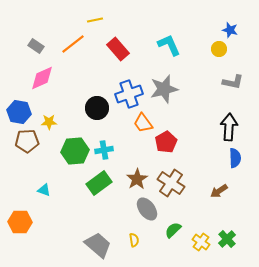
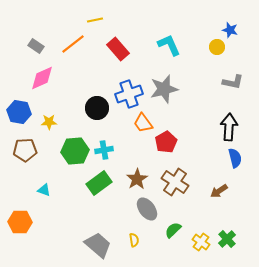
yellow circle: moved 2 px left, 2 px up
brown pentagon: moved 2 px left, 9 px down
blue semicircle: rotated 12 degrees counterclockwise
brown cross: moved 4 px right, 1 px up
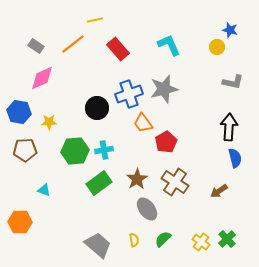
green semicircle: moved 10 px left, 9 px down
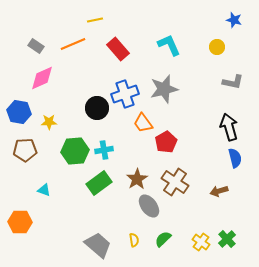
blue star: moved 4 px right, 10 px up
orange line: rotated 15 degrees clockwise
blue cross: moved 4 px left
black arrow: rotated 20 degrees counterclockwise
brown arrow: rotated 18 degrees clockwise
gray ellipse: moved 2 px right, 3 px up
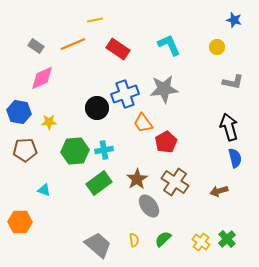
red rectangle: rotated 15 degrees counterclockwise
gray star: rotated 8 degrees clockwise
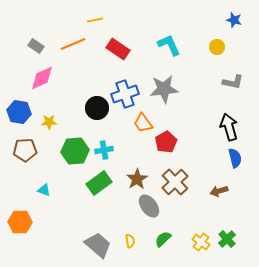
brown cross: rotated 12 degrees clockwise
yellow semicircle: moved 4 px left, 1 px down
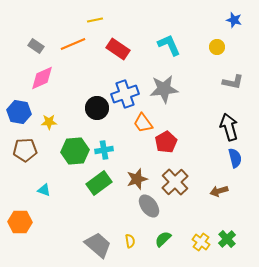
brown star: rotated 15 degrees clockwise
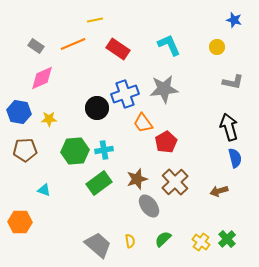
yellow star: moved 3 px up
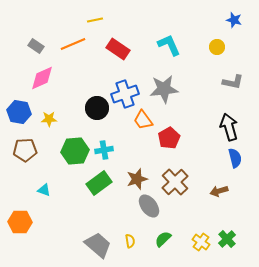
orange trapezoid: moved 3 px up
red pentagon: moved 3 px right, 4 px up
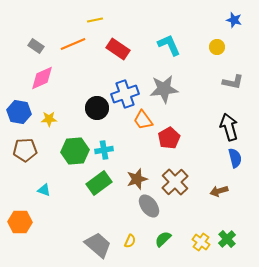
yellow semicircle: rotated 32 degrees clockwise
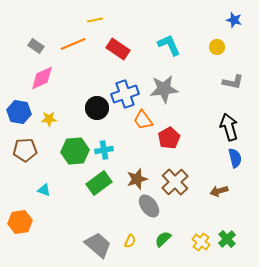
orange hexagon: rotated 10 degrees counterclockwise
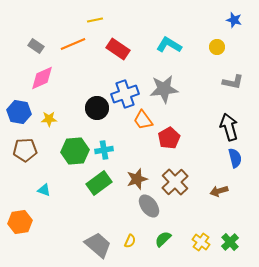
cyan L-shape: rotated 35 degrees counterclockwise
green cross: moved 3 px right, 3 px down
